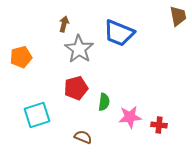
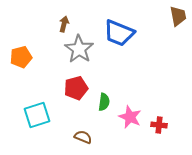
pink star: rotated 30 degrees clockwise
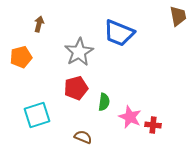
brown arrow: moved 25 px left
gray star: moved 3 px down; rotated 8 degrees clockwise
red cross: moved 6 px left
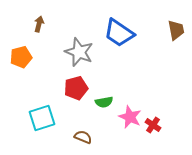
brown trapezoid: moved 2 px left, 14 px down
blue trapezoid: rotated 12 degrees clockwise
gray star: rotated 20 degrees counterclockwise
green semicircle: rotated 72 degrees clockwise
cyan square: moved 5 px right, 3 px down
red cross: rotated 28 degrees clockwise
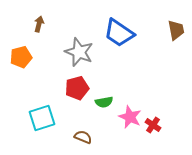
red pentagon: moved 1 px right
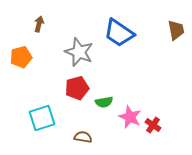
brown semicircle: rotated 12 degrees counterclockwise
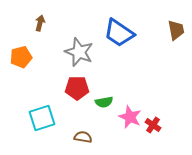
brown arrow: moved 1 px right, 1 px up
red pentagon: rotated 15 degrees clockwise
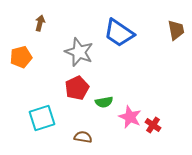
red pentagon: rotated 25 degrees counterclockwise
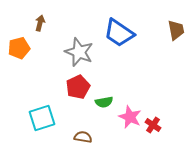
orange pentagon: moved 2 px left, 9 px up
red pentagon: moved 1 px right, 1 px up
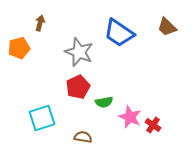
brown trapezoid: moved 9 px left, 3 px up; rotated 145 degrees clockwise
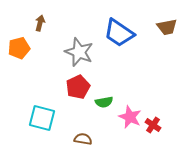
brown trapezoid: rotated 55 degrees counterclockwise
cyan square: rotated 32 degrees clockwise
brown semicircle: moved 2 px down
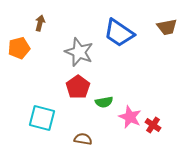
red pentagon: rotated 10 degrees counterclockwise
